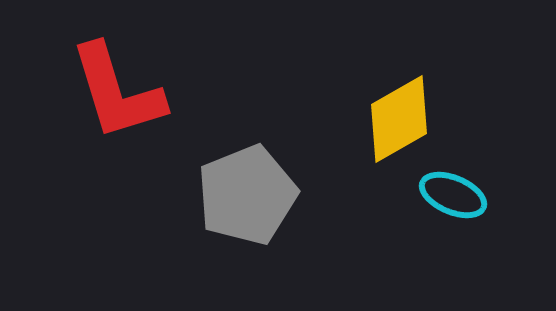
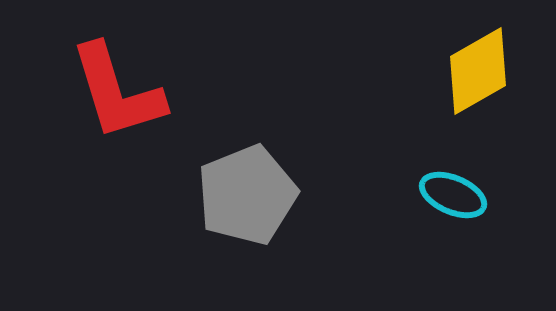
yellow diamond: moved 79 px right, 48 px up
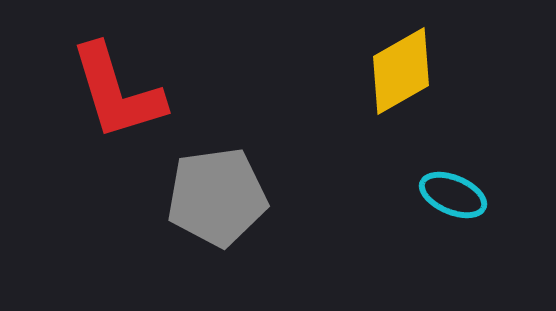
yellow diamond: moved 77 px left
gray pentagon: moved 30 px left, 2 px down; rotated 14 degrees clockwise
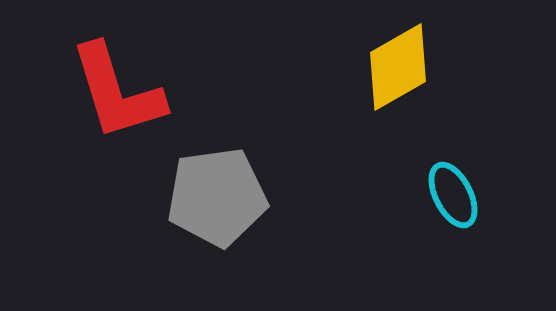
yellow diamond: moved 3 px left, 4 px up
cyan ellipse: rotated 40 degrees clockwise
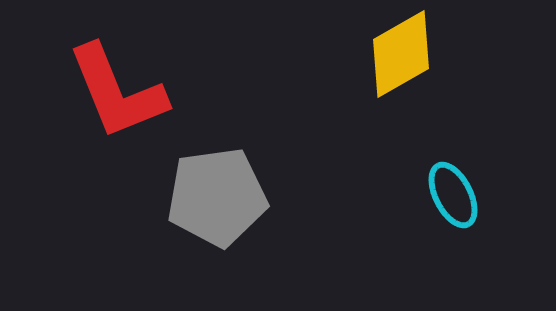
yellow diamond: moved 3 px right, 13 px up
red L-shape: rotated 5 degrees counterclockwise
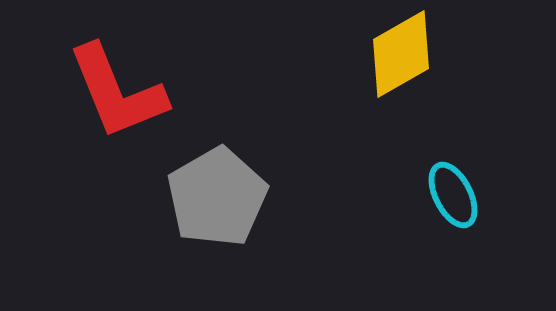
gray pentagon: rotated 22 degrees counterclockwise
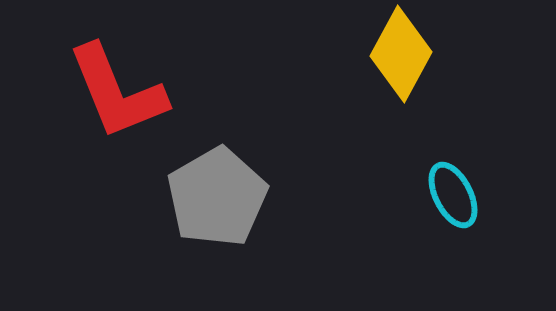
yellow diamond: rotated 32 degrees counterclockwise
